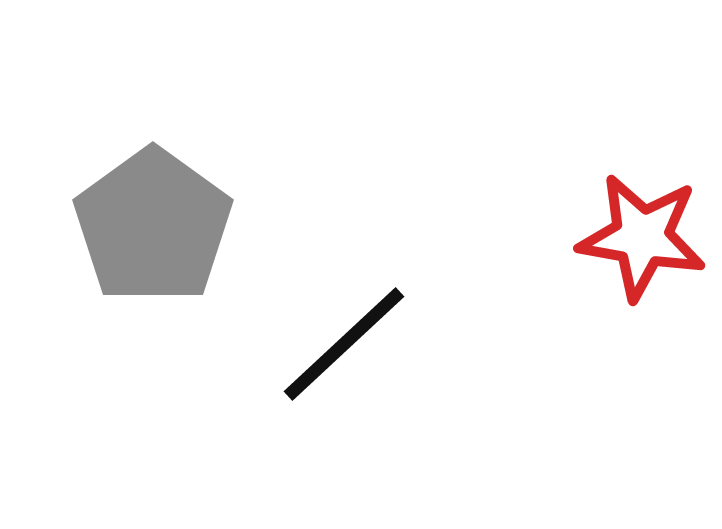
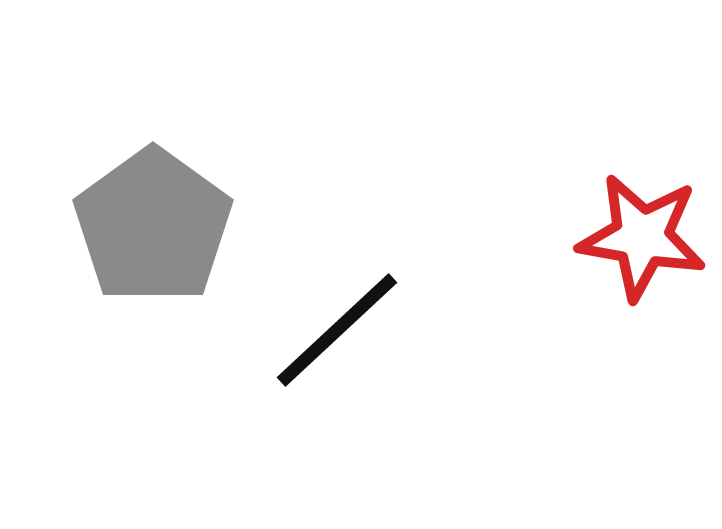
black line: moved 7 px left, 14 px up
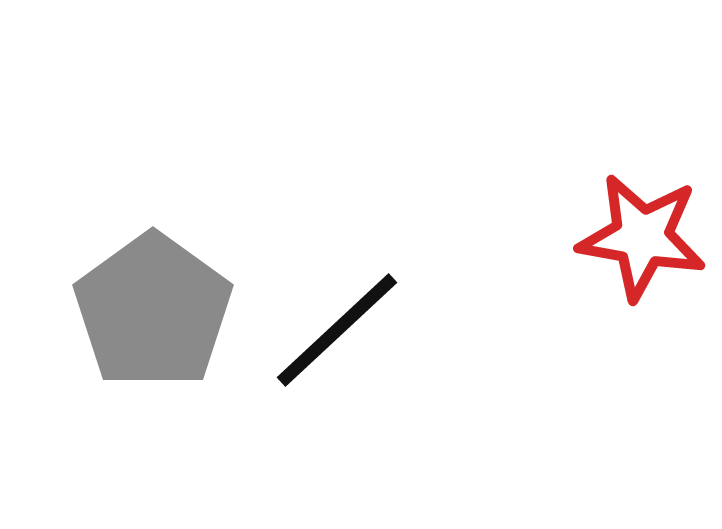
gray pentagon: moved 85 px down
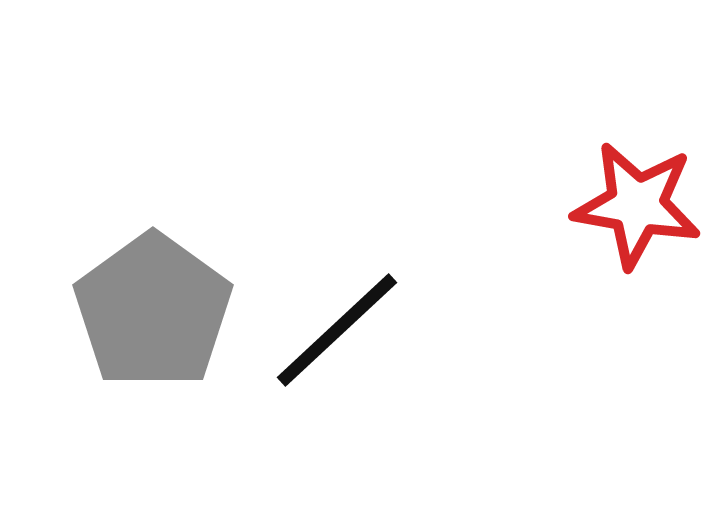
red star: moved 5 px left, 32 px up
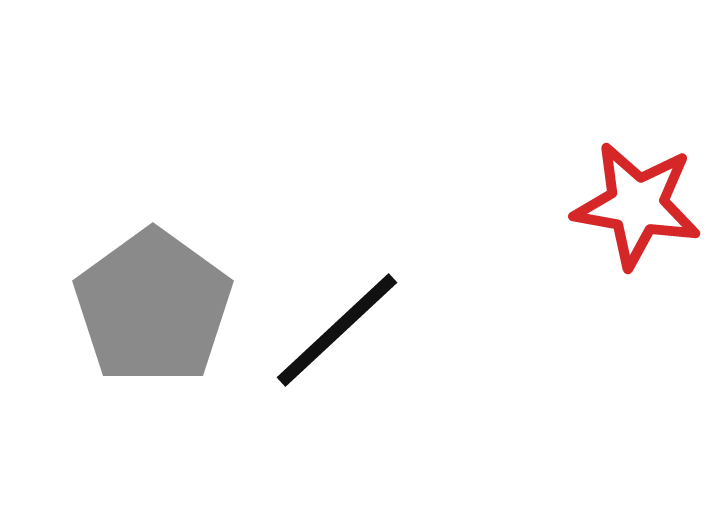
gray pentagon: moved 4 px up
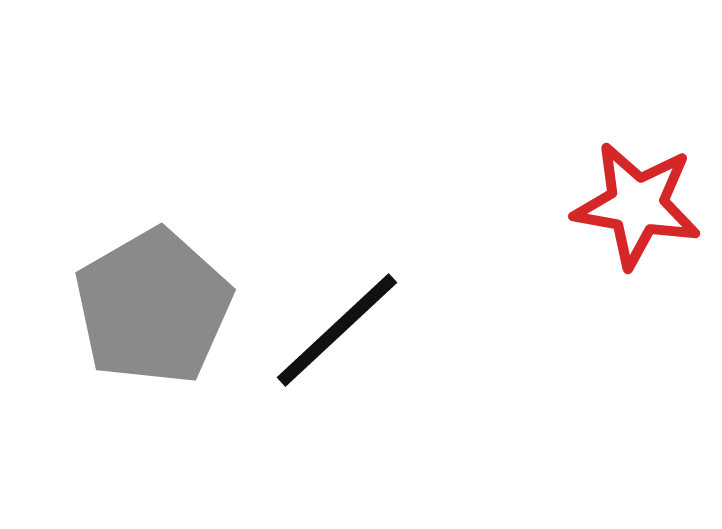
gray pentagon: rotated 6 degrees clockwise
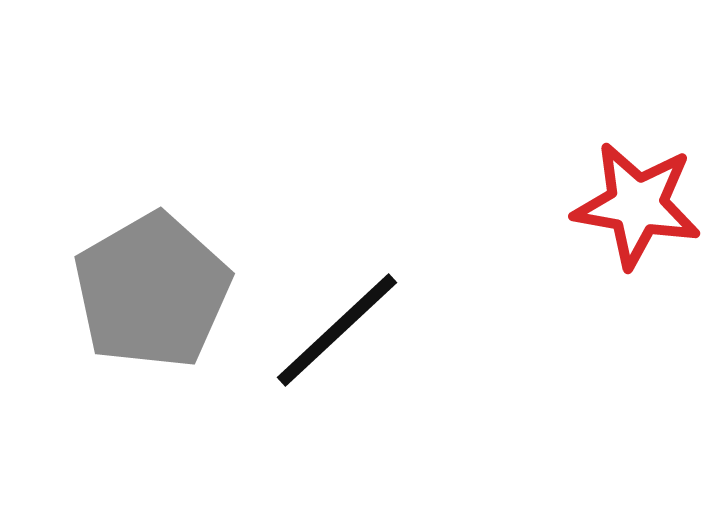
gray pentagon: moved 1 px left, 16 px up
